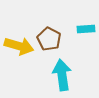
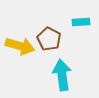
cyan rectangle: moved 5 px left, 7 px up
yellow arrow: moved 1 px right
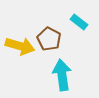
cyan rectangle: moved 2 px left; rotated 42 degrees clockwise
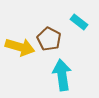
yellow arrow: moved 1 px down
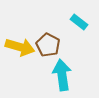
brown pentagon: moved 1 px left, 6 px down
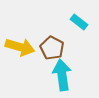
brown pentagon: moved 4 px right, 3 px down
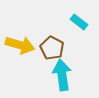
yellow arrow: moved 2 px up
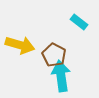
brown pentagon: moved 2 px right, 7 px down
cyan arrow: moved 1 px left, 1 px down
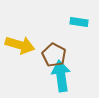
cyan rectangle: rotated 30 degrees counterclockwise
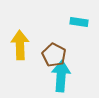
yellow arrow: rotated 108 degrees counterclockwise
cyan arrow: rotated 12 degrees clockwise
